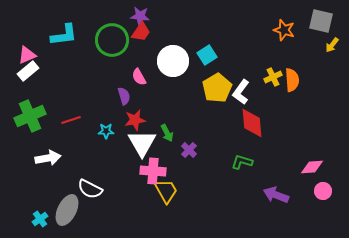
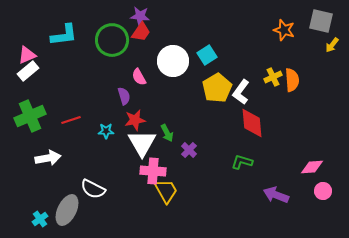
white semicircle: moved 3 px right
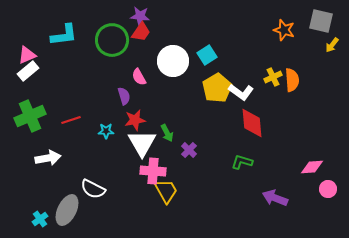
white L-shape: rotated 90 degrees counterclockwise
pink circle: moved 5 px right, 2 px up
purple arrow: moved 1 px left, 3 px down
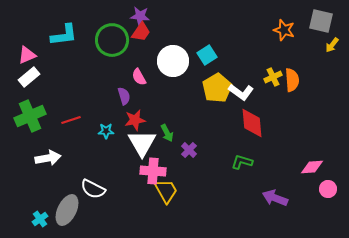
white rectangle: moved 1 px right, 6 px down
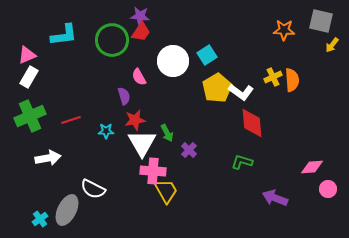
orange star: rotated 15 degrees counterclockwise
white rectangle: rotated 20 degrees counterclockwise
